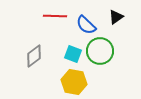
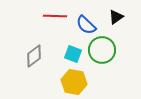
green circle: moved 2 px right, 1 px up
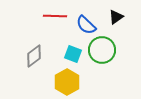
yellow hexagon: moved 7 px left; rotated 20 degrees clockwise
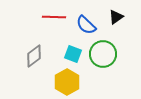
red line: moved 1 px left, 1 px down
green circle: moved 1 px right, 4 px down
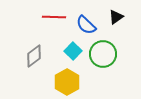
cyan square: moved 3 px up; rotated 24 degrees clockwise
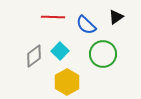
red line: moved 1 px left
cyan square: moved 13 px left
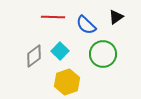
yellow hexagon: rotated 10 degrees clockwise
